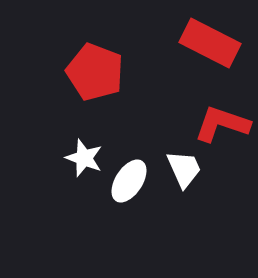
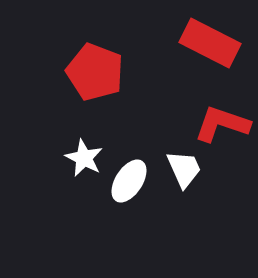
white star: rotated 6 degrees clockwise
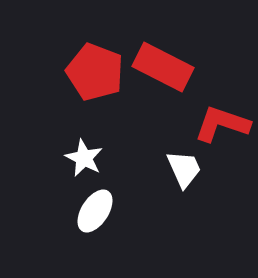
red rectangle: moved 47 px left, 24 px down
white ellipse: moved 34 px left, 30 px down
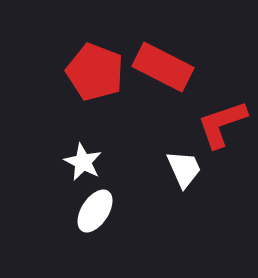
red L-shape: rotated 38 degrees counterclockwise
white star: moved 1 px left, 4 px down
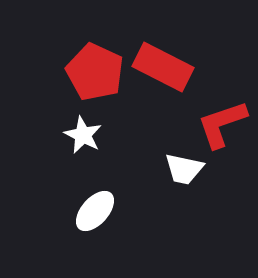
red pentagon: rotated 4 degrees clockwise
white star: moved 27 px up
white trapezoid: rotated 126 degrees clockwise
white ellipse: rotated 9 degrees clockwise
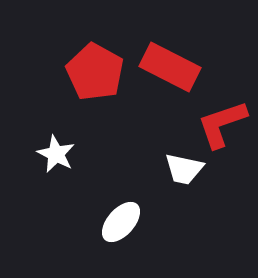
red rectangle: moved 7 px right
red pentagon: rotated 4 degrees clockwise
white star: moved 27 px left, 19 px down
white ellipse: moved 26 px right, 11 px down
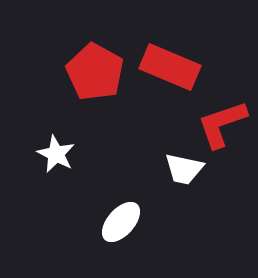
red rectangle: rotated 4 degrees counterclockwise
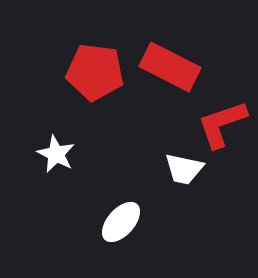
red rectangle: rotated 4 degrees clockwise
red pentagon: rotated 22 degrees counterclockwise
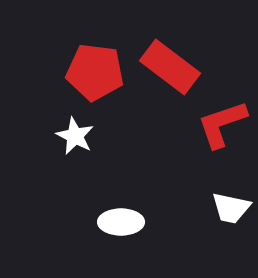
red rectangle: rotated 10 degrees clockwise
white star: moved 19 px right, 18 px up
white trapezoid: moved 47 px right, 39 px down
white ellipse: rotated 48 degrees clockwise
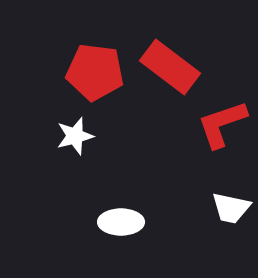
white star: rotated 30 degrees clockwise
